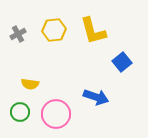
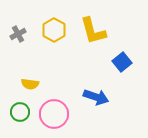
yellow hexagon: rotated 25 degrees counterclockwise
pink circle: moved 2 px left
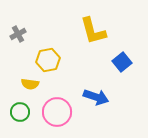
yellow hexagon: moved 6 px left, 30 px down; rotated 20 degrees clockwise
pink circle: moved 3 px right, 2 px up
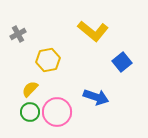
yellow L-shape: rotated 36 degrees counterclockwise
yellow semicircle: moved 5 px down; rotated 126 degrees clockwise
green circle: moved 10 px right
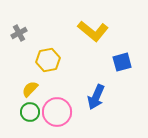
gray cross: moved 1 px right, 1 px up
blue square: rotated 24 degrees clockwise
blue arrow: rotated 95 degrees clockwise
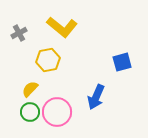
yellow L-shape: moved 31 px left, 4 px up
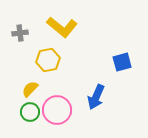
gray cross: moved 1 px right; rotated 21 degrees clockwise
pink circle: moved 2 px up
